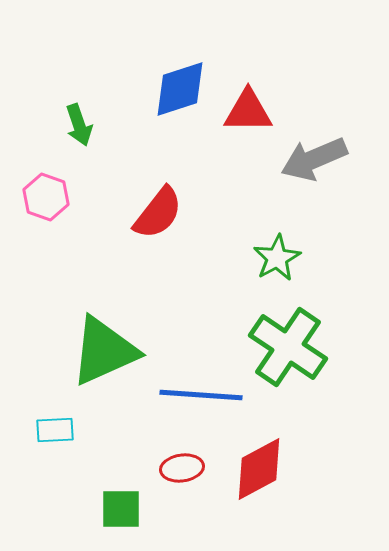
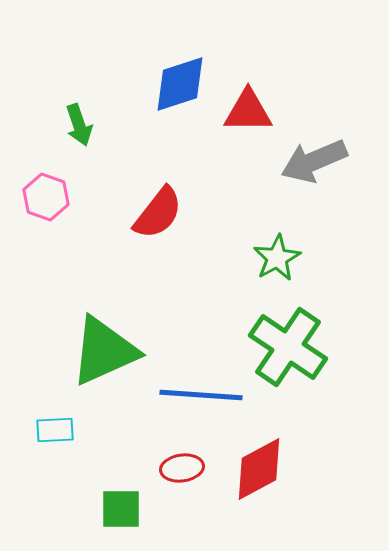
blue diamond: moved 5 px up
gray arrow: moved 2 px down
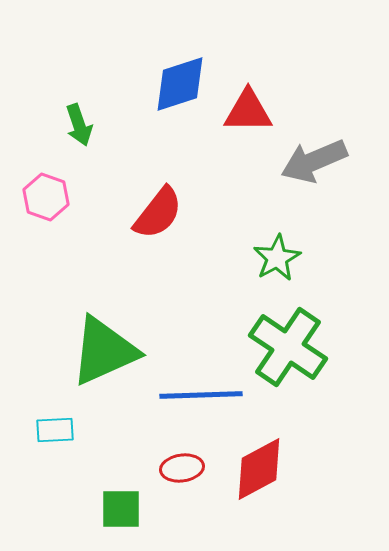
blue line: rotated 6 degrees counterclockwise
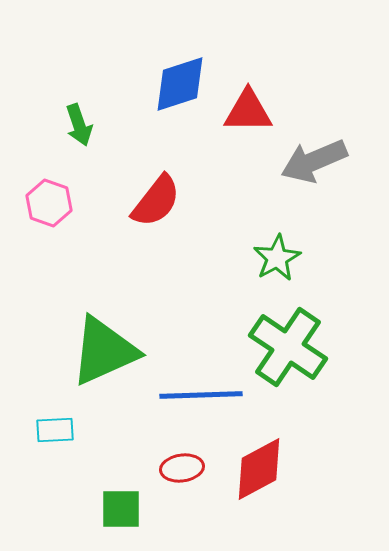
pink hexagon: moved 3 px right, 6 px down
red semicircle: moved 2 px left, 12 px up
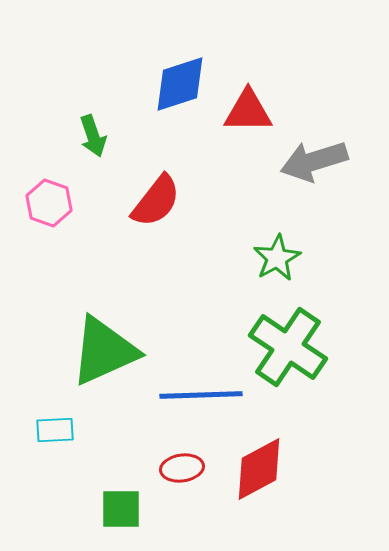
green arrow: moved 14 px right, 11 px down
gray arrow: rotated 6 degrees clockwise
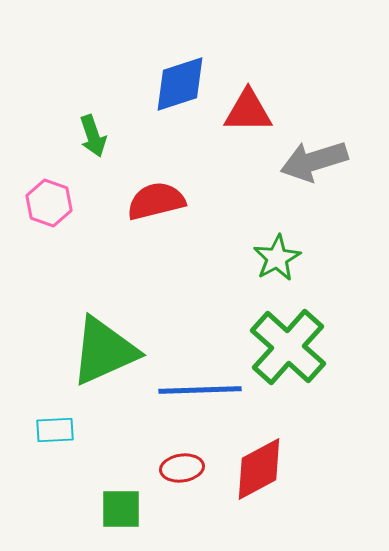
red semicircle: rotated 142 degrees counterclockwise
green cross: rotated 8 degrees clockwise
blue line: moved 1 px left, 5 px up
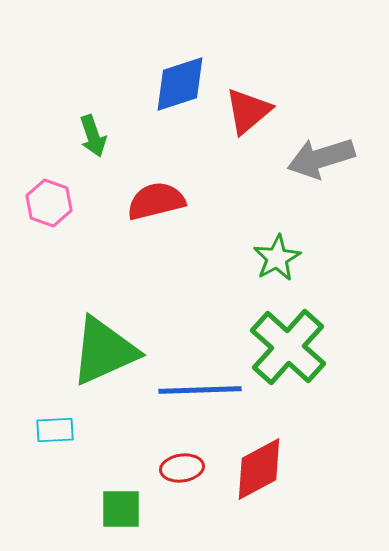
red triangle: rotated 40 degrees counterclockwise
gray arrow: moved 7 px right, 3 px up
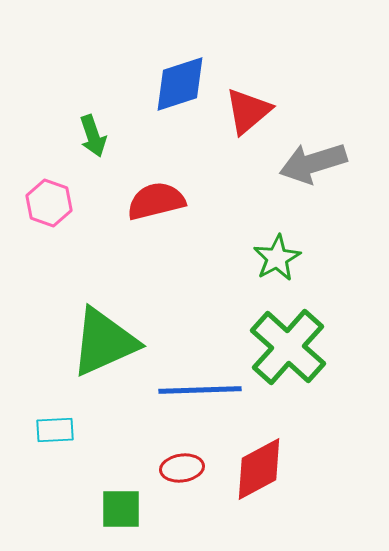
gray arrow: moved 8 px left, 5 px down
green triangle: moved 9 px up
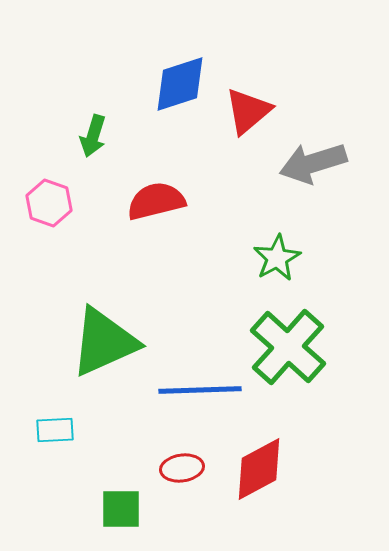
green arrow: rotated 36 degrees clockwise
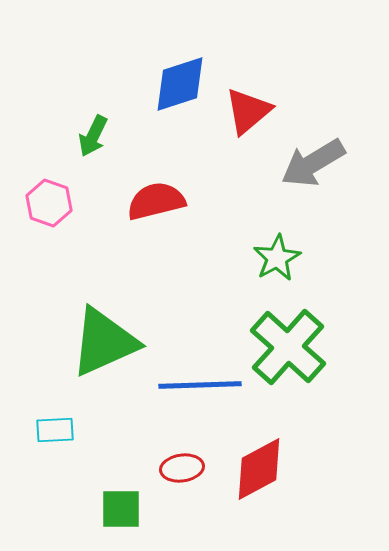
green arrow: rotated 9 degrees clockwise
gray arrow: rotated 14 degrees counterclockwise
blue line: moved 5 px up
